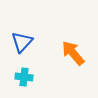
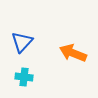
orange arrow: rotated 28 degrees counterclockwise
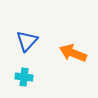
blue triangle: moved 5 px right, 1 px up
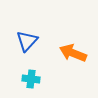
cyan cross: moved 7 px right, 2 px down
